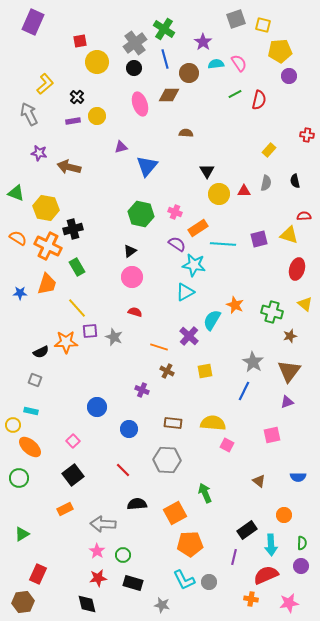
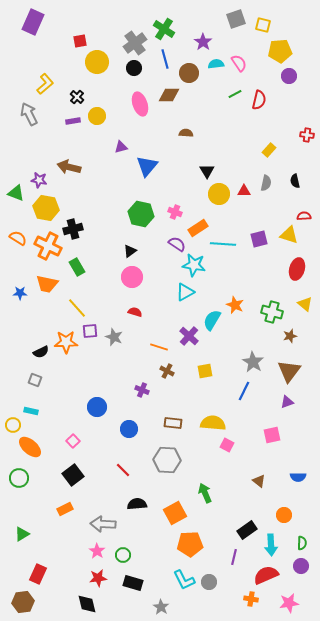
purple star at (39, 153): moved 27 px down
orange trapezoid at (47, 284): rotated 85 degrees clockwise
gray star at (162, 605): moved 1 px left, 2 px down; rotated 21 degrees clockwise
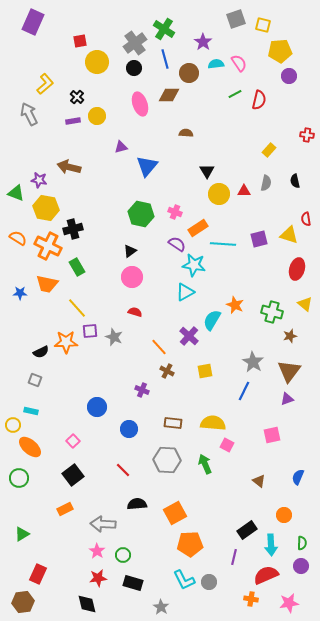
red semicircle at (304, 216): moved 2 px right, 3 px down; rotated 96 degrees counterclockwise
orange line at (159, 347): rotated 30 degrees clockwise
purple triangle at (287, 402): moved 3 px up
blue semicircle at (298, 477): rotated 112 degrees clockwise
green arrow at (205, 493): moved 29 px up
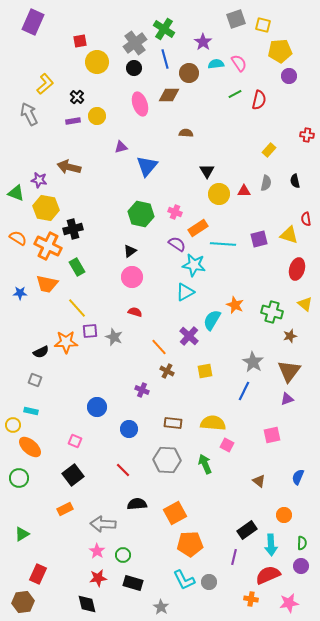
pink square at (73, 441): moved 2 px right; rotated 24 degrees counterclockwise
red semicircle at (266, 575): moved 2 px right
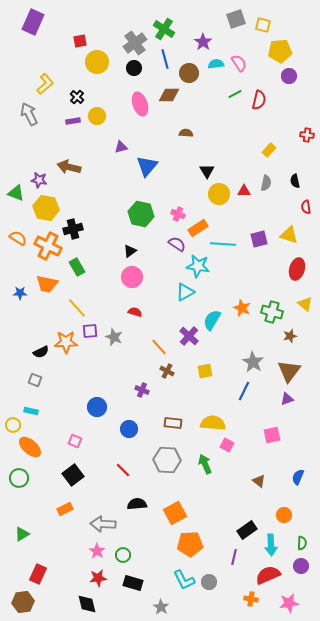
pink cross at (175, 212): moved 3 px right, 2 px down
red semicircle at (306, 219): moved 12 px up
cyan star at (194, 265): moved 4 px right, 1 px down
orange star at (235, 305): moved 7 px right, 3 px down
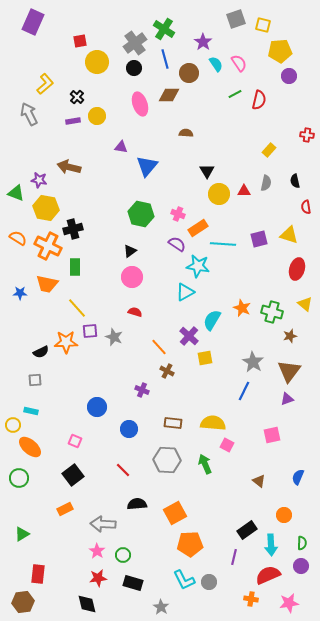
cyan semicircle at (216, 64): rotated 63 degrees clockwise
purple triangle at (121, 147): rotated 24 degrees clockwise
green rectangle at (77, 267): moved 2 px left; rotated 30 degrees clockwise
yellow square at (205, 371): moved 13 px up
gray square at (35, 380): rotated 24 degrees counterclockwise
red rectangle at (38, 574): rotated 18 degrees counterclockwise
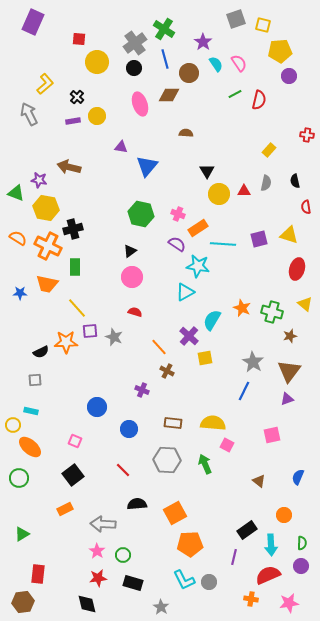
red square at (80, 41): moved 1 px left, 2 px up; rotated 16 degrees clockwise
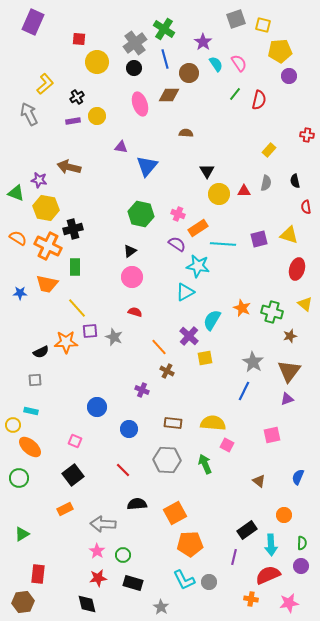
green line at (235, 94): rotated 24 degrees counterclockwise
black cross at (77, 97): rotated 16 degrees clockwise
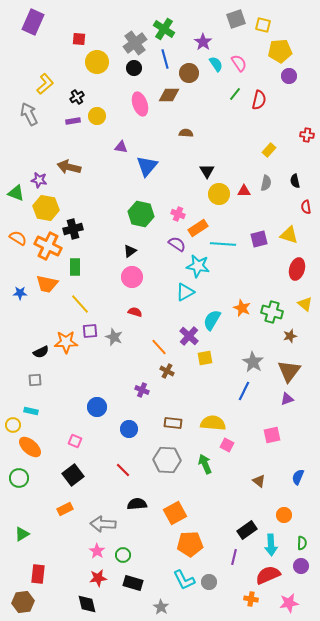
yellow line at (77, 308): moved 3 px right, 4 px up
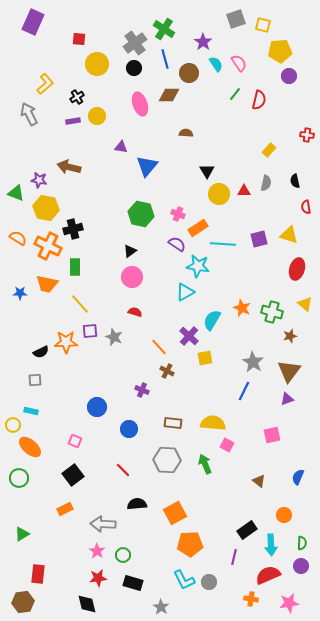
yellow circle at (97, 62): moved 2 px down
